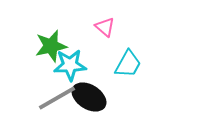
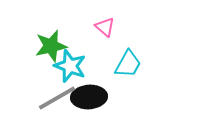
cyan star: moved 1 px down; rotated 24 degrees clockwise
black ellipse: rotated 36 degrees counterclockwise
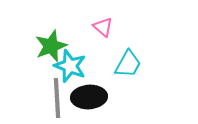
pink triangle: moved 2 px left
green star: rotated 8 degrees counterclockwise
gray line: rotated 63 degrees counterclockwise
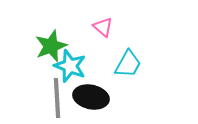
black ellipse: moved 2 px right; rotated 16 degrees clockwise
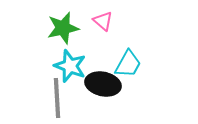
pink triangle: moved 6 px up
green star: moved 12 px right, 18 px up; rotated 8 degrees clockwise
black ellipse: moved 12 px right, 13 px up
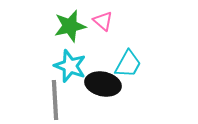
green star: moved 7 px right, 2 px up
gray line: moved 2 px left, 2 px down
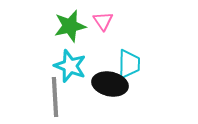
pink triangle: rotated 15 degrees clockwise
cyan trapezoid: moved 1 px right; rotated 28 degrees counterclockwise
black ellipse: moved 7 px right
gray line: moved 3 px up
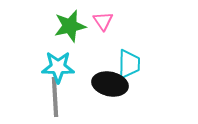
cyan star: moved 12 px left, 1 px down; rotated 20 degrees counterclockwise
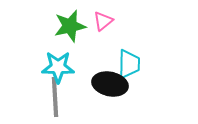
pink triangle: rotated 25 degrees clockwise
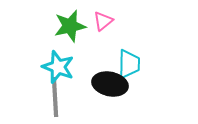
cyan star: rotated 20 degrees clockwise
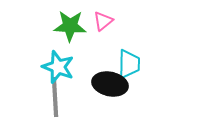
green star: rotated 16 degrees clockwise
